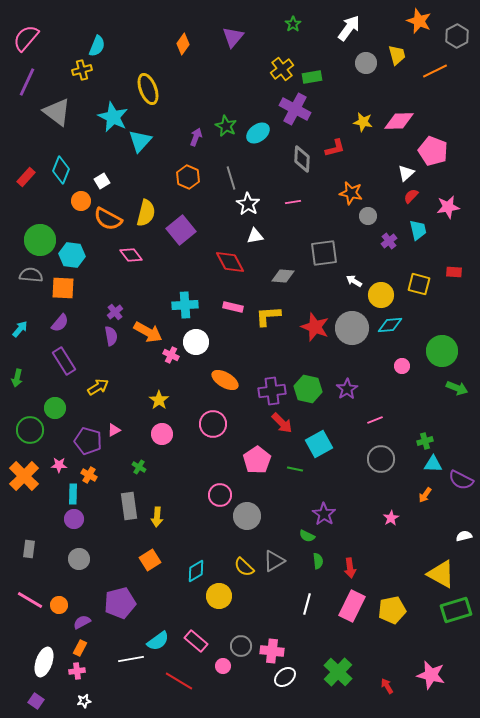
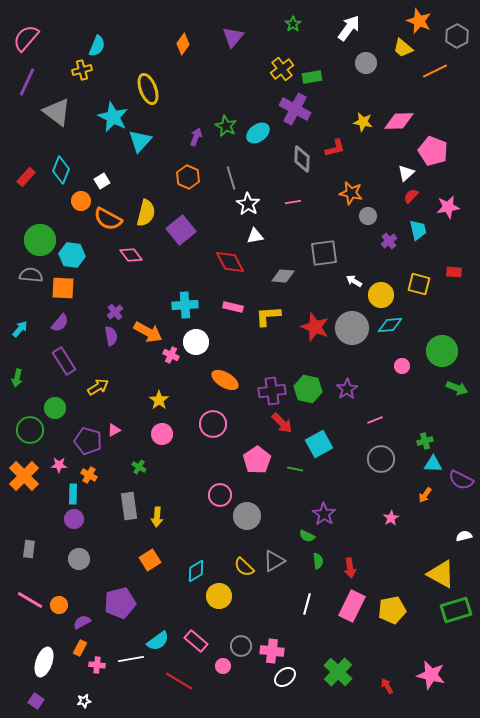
yellow trapezoid at (397, 55): moved 6 px right, 7 px up; rotated 145 degrees clockwise
pink cross at (77, 671): moved 20 px right, 6 px up; rotated 14 degrees clockwise
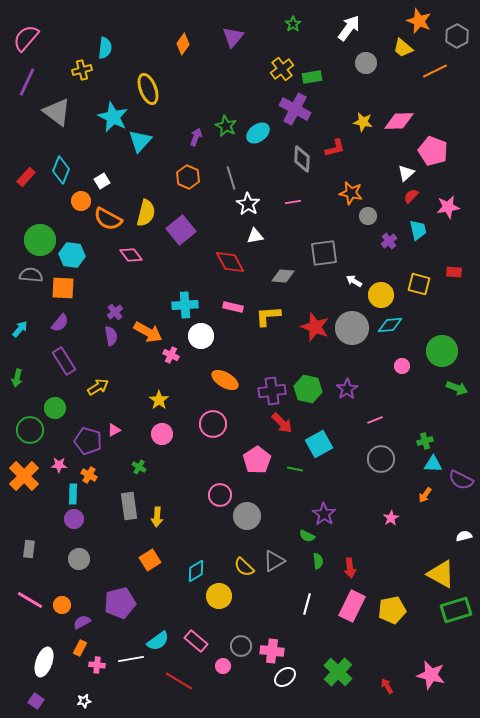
cyan semicircle at (97, 46): moved 8 px right, 2 px down; rotated 15 degrees counterclockwise
white circle at (196, 342): moved 5 px right, 6 px up
orange circle at (59, 605): moved 3 px right
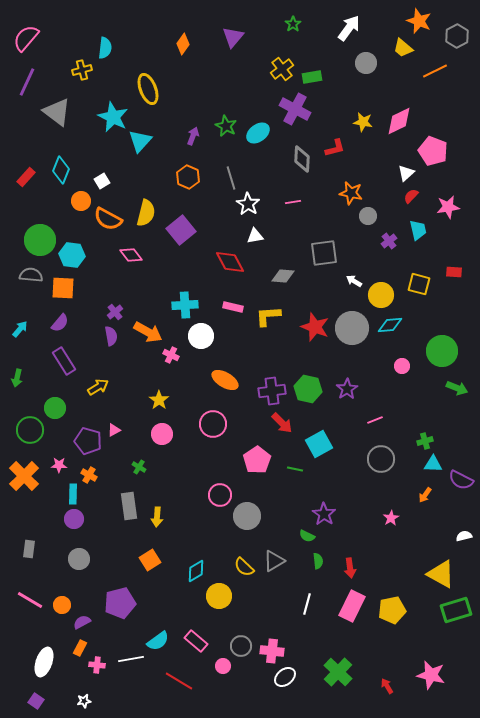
pink diamond at (399, 121): rotated 24 degrees counterclockwise
purple arrow at (196, 137): moved 3 px left, 1 px up
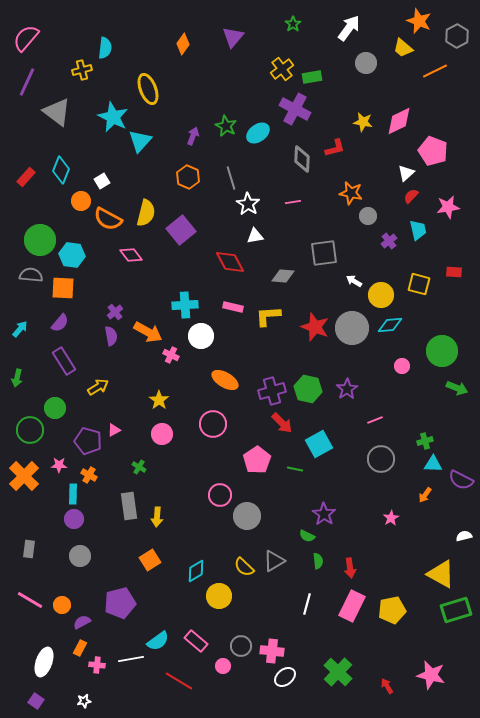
purple cross at (272, 391): rotated 8 degrees counterclockwise
gray circle at (79, 559): moved 1 px right, 3 px up
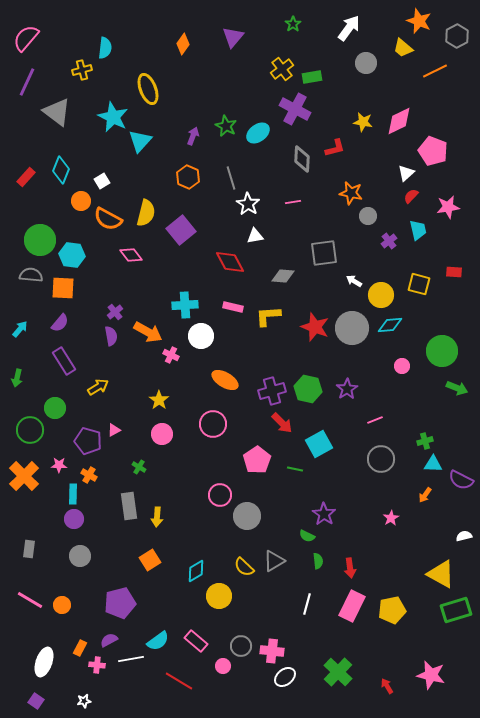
purple semicircle at (82, 622): moved 27 px right, 18 px down
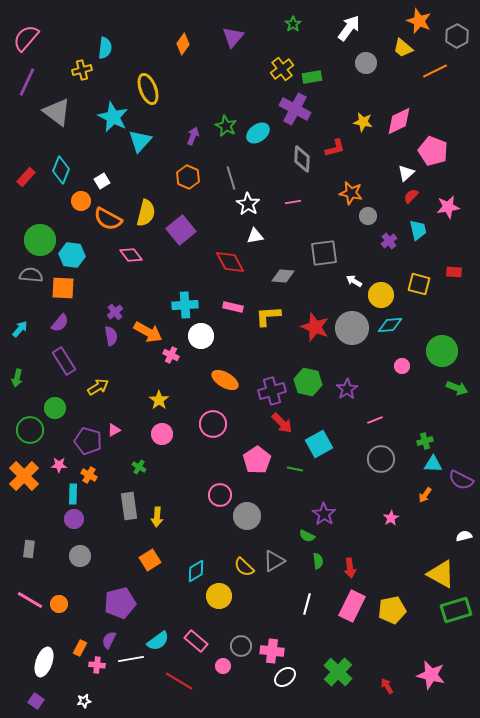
green hexagon at (308, 389): moved 7 px up
orange circle at (62, 605): moved 3 px left, 1 px up
purple semicircle at (109, 640): rotated 36 degrees counterclockwise
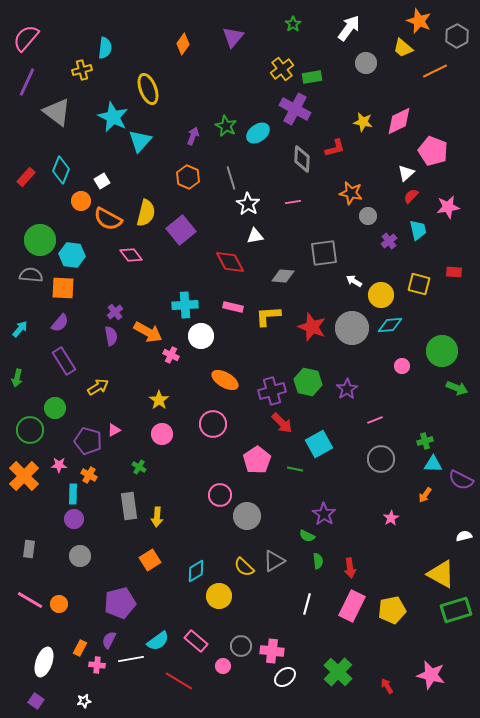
red star at (315, 327): moved 3 px left
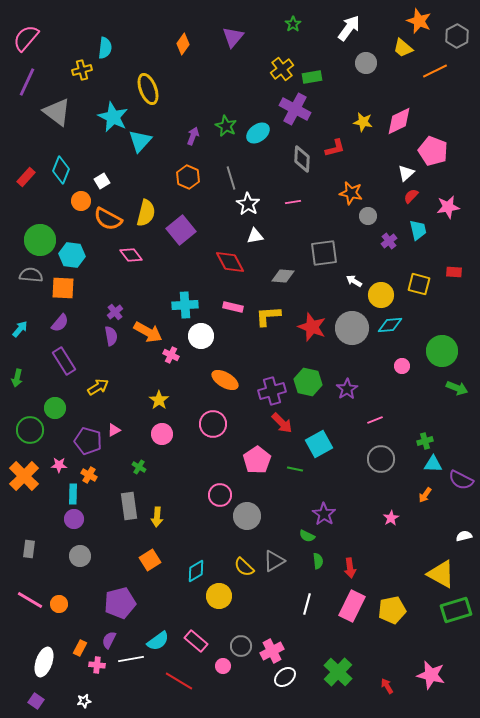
pink cross at (272, 651): rotated 35 degrees counterclockwise
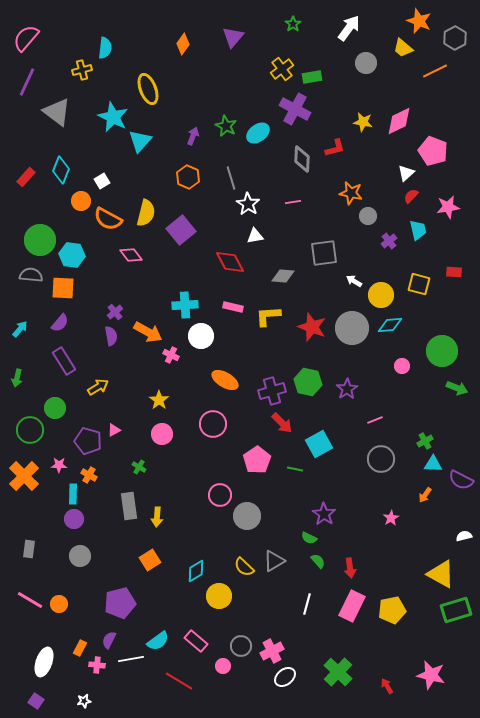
gray hexagon at (457, 36): moved 2 px left, 2 px down
green cross at (425, 441): rotated 14 degrees counterclockwise
green semicircle at (307, 536): moved 2 px right, 2 px down
green semicircle at (318, 561): rotated 35 degrees counterclockwise
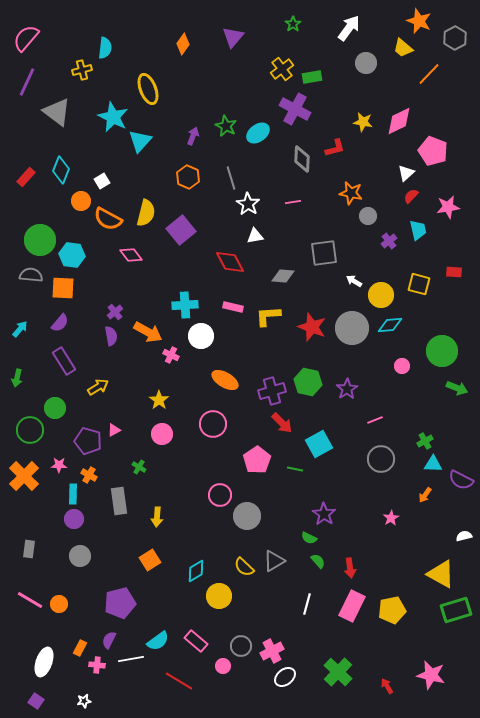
orange line at (435, 71): moved 6 px left, 3 px down; rotated 20 degrees counterclockwise
gray rectangle at (129, 506): moved 10 px left, 5 px up
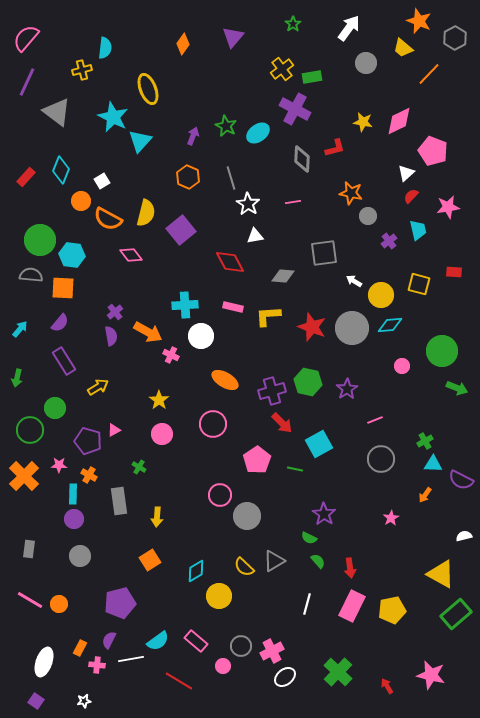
green rectangle at (456, 610): moved 4 px down; rotated 24 degrees counterclockwise
